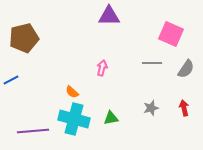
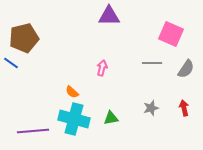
blue line: moved 17 px up; rotated 63 degrees clockwise
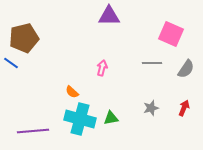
red arrow: rotated 35 degrees clockwise
cyan cross: moved 6 px right
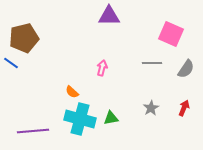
gray star: rotated 14 degrees counterclockwise
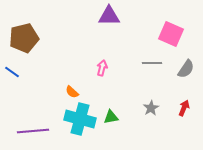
blue line: moved 1 px right, 9 px down
green triangle: moved 1 px up
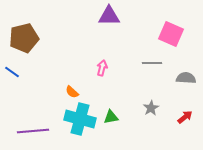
gray semicircle: moved 9 px down; rotated 120 degrees counterclockwise
red arrow: moved 1 px right, 9 px down; rotated 28 degrees clockwise
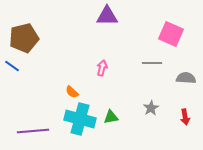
purple triangle: moved 2 px left
blue line: moved 6 px up
red arrow: rotated 119 degrees clockwise
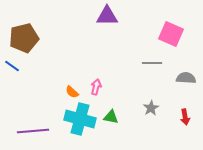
pink arrow: moved 6 px left, 19 px down
green triangle: rotated 21 degrees clockwise
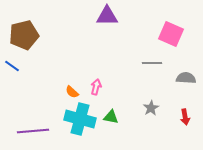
brown pentagon: moved 3 px up
